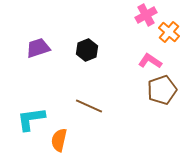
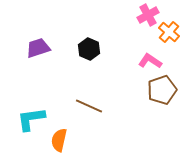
pink cross: moved 2 px right
black hexagon: moved 2 px right, 1 px up; rotated 15 degrees counterclockwise
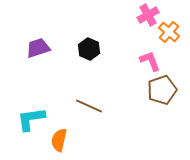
pink L-shape: rotated 35 degrees clockwise
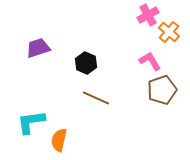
black hexagon: moved 3 px left, 14 px down
pink L-shape: rotated 10 degrees counterclockwise
brown line: moved 7 px right, 8 px up
cyan L-shape: moved 3 px down
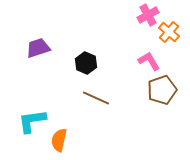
pink L-shape: moved 1 px left
cyan L-shape: moved 1 px right, 1 px up
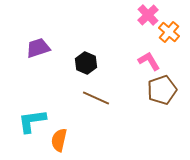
pink cross: rotated 15 degrees counterclockwise
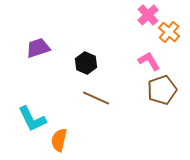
cyan L-shape: moved 2 px up; rotated 108 degrees counterclockwise
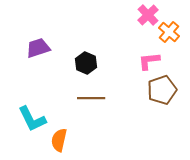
pink L-shape: rotated 65 degrees counterclockwise
brown line: moved 5 px left; rotated 24 degrees counterclockwise
